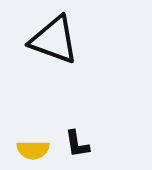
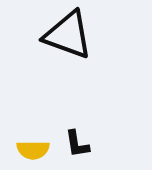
black triangle: moved 14 px right, 5 px up
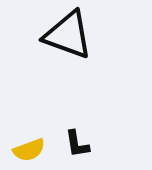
yellow semicircle: moved 4 px left; rotated 20 degrees counterclockwise
